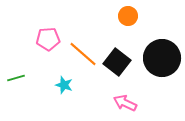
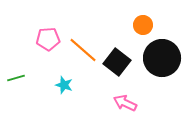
orange circle: moved 15 px right, 9 px down
orange line: moved 4 px up
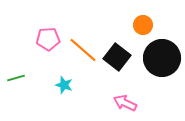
black square: moved 5 px up
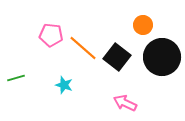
pink pentagon: moved 3 px right, 4 px up; rotated 10 degrees clockwise
orange line: moved 2 px up
black circle: moved 1 px up
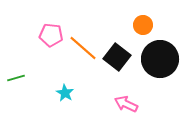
black circle: moved 2 px left, 2 px down
cyan star: moved 1 px right, 8 px down; rotated 12 degrees clockwise
pink arrow: moved 1 px right, 1 px down
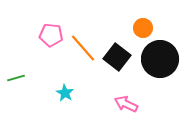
orange circle: moved 3 px down
orange line: rotated 8 degrees clockwise
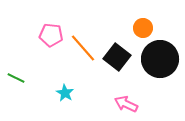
green line: rotated 42 degrees clockwise
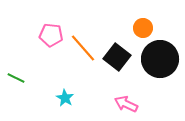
cyan star: moved 5 px down
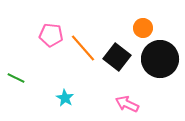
pink arrow: moved 1 px right
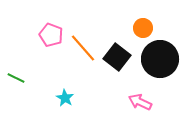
pink pentagon: rotated 15 degrees clockwise
pink arrow: moved 13 px right, 2 px up
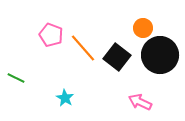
black circle: moved 4 px up
